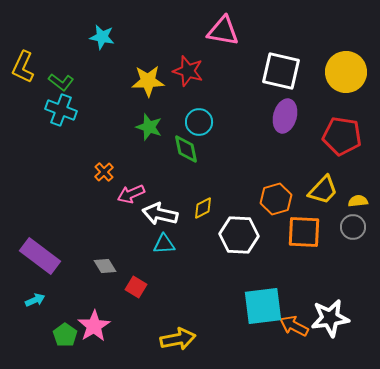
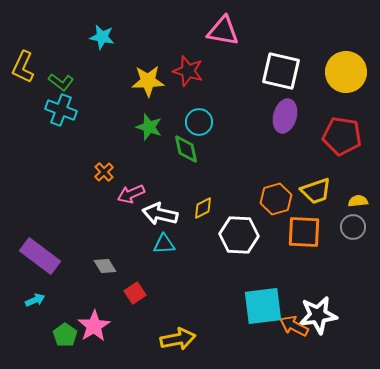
yellow trapezoid: moved 7 px left, 1 px down; rotated 28 degrees clockwise
red square: moved 1 px left, 6 px down; rotated 25 degrees clockwise
white star: moved 12 px left, 3 px up
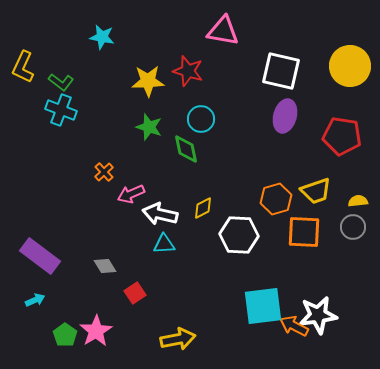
yellow circle: moved 4 px right, 6 px up
cyan circle: moved 2 px right, 3 px up
pink star: moved 2 px right, 5 px down
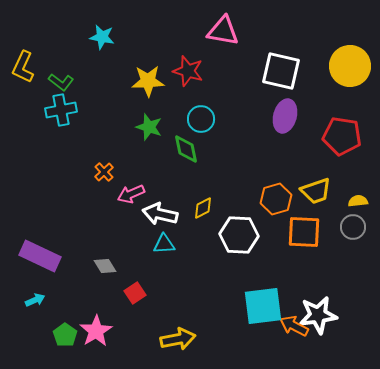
cyan cross: rotated 32 degrees counterclockwise
purple rectangle: rotated 12 degrees counterclockwise
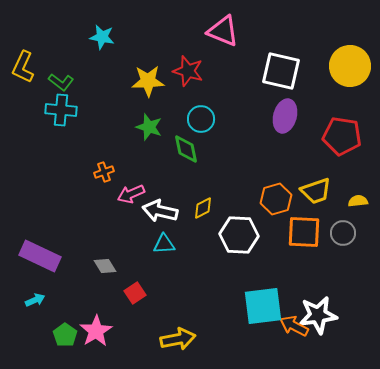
pink triangle: rotated 12 degrees clockwise
cyan cross: rotated 16 degrees clockwise
orange cross: rotated 24 degrees clockwise
white arrow: moved 3 px up
gray circle: moved 10 px left, 6 px down
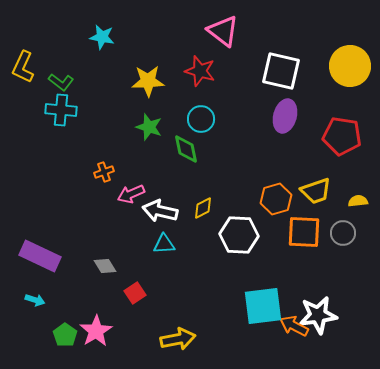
pink triangle: rotated 16 degrees clockwise
red star: moved 12 px right
cyan arrow: rotated 42 degrees clockwise
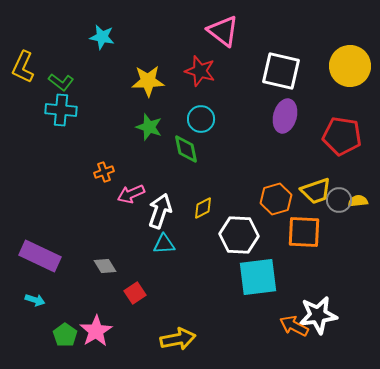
white arrow: rotated 96 degrees clockwise
gray circle: moved 4 px left, 33 px up
cyan square: moved 5 px left, 29 px up
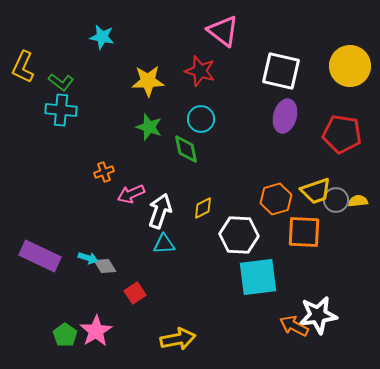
red pentagon: moved 2 px up
gray circle: moved 3 px left
cyan arrow: moved 53 px right, 42 px up
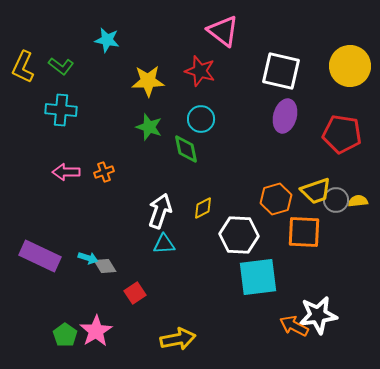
cyan star: moved 5 px right, 3 px down
green L-shape: moved 16 px up
pink arrow: moved 65 px left, 22 px up; rotated 24 degrees clockwise
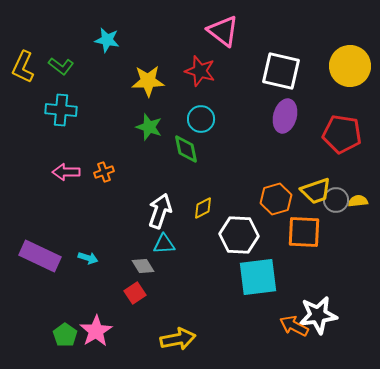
gray diamond: moved 38 px right
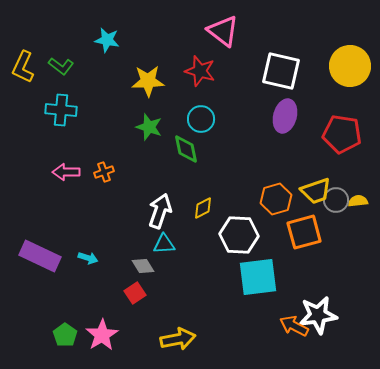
orange square: rotated 18 degrees counterclockwise
pink star: moved 6 px right, 4 px down
